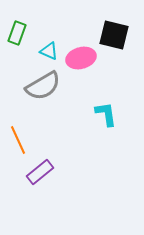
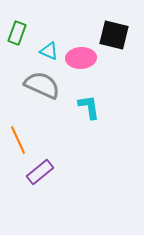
pink ellipse: rotated 12 degrees clockwise
gray semicircle: moved 1 px left, 1 px up; rotated 126 degrees counterclockwise
cyan L-shape: moved 17 px left, 7 px up
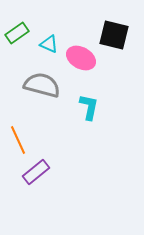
green rectangle: rotated 35 degrees clockwise
cyan triangle: moved 7 px up
pink ellipse: rotated 32 degrees clockwise
gray semicircle: rotated 9 degrees counterclockwise
cyan L-shape: rotated 20 degrees clockwise
purple rectangle: moved 4 px left
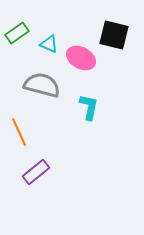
orange line: moved 1 px right, 8 px up
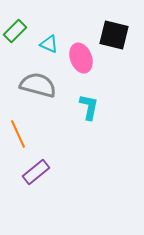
green rectangle: moved 2 px left, 2 px up; rotated 10 degrees counterclockwise
pink ellipse: rotated 40 degrees clockwise
gray semicircle: moved 4 px left
orange line: moved 1 px left, 2 px down
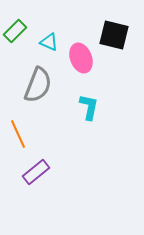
cyan triangle: moved 2 px up
gray semicircle: rotated 96 degrees clockwise
